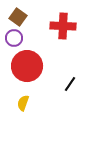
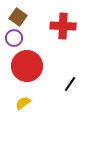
yellow semicircle: rotated 35 degrees clockwise
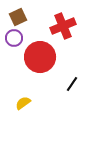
brown square: rotated 30 degrees clockwise
red cross: rotated 25 degrees counterclockwise
red circle: moved 13 px right, 9 px up
black line: moved 2 px right
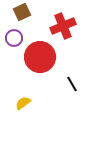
brown square: moved 4 px right, 5 px up
black line: rotated 63 degrees counterclockwise
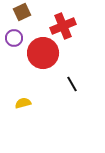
red circle: moved 3 px right, 4 px up
yellow semicircle: rotated 21 degrees clockwise
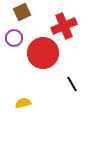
red cross: moved 1 px right
